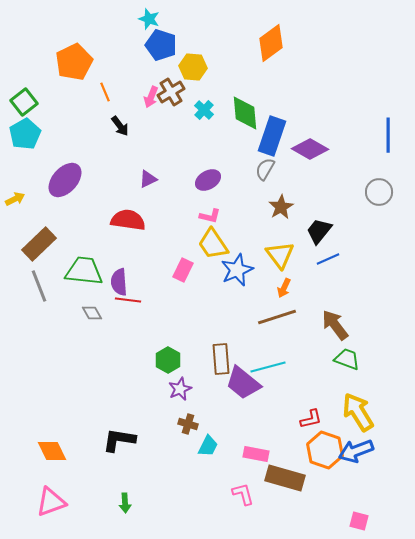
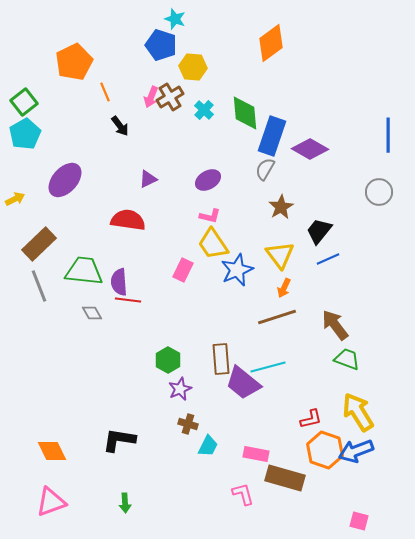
cyan star at (149, 19): moved 26 px right
brown cross at (171, 92): moved 1 px left, 5 px down
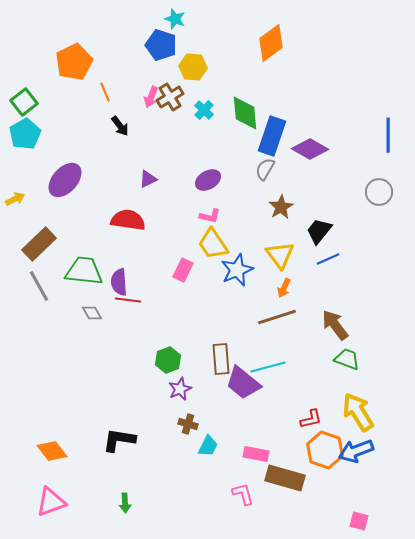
gray line at (39, 286): rotated 8 degrees counterclockwise
green hexagon at (168, 360): rotated 10 degrees clockwise
orange diamond at (52, 451): rotated 12 degrees counterclockwise
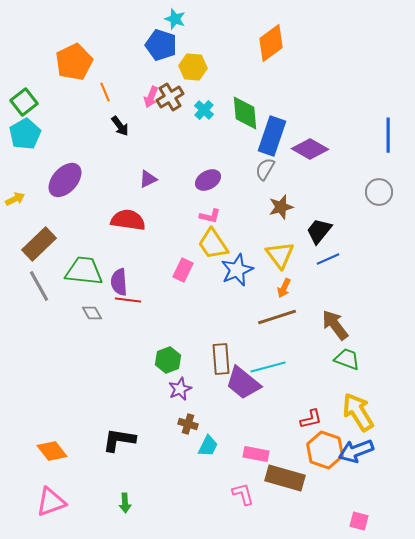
brown star at (281, 207): rotated 15 degrees clockwise
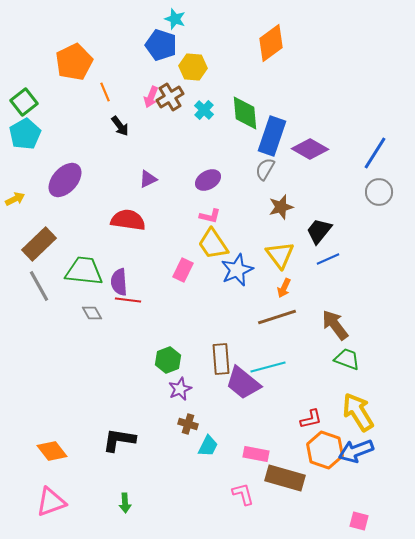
blue line at (388, 135): moved 13 px left, 18 px down; rotated 32 degrees clockwise
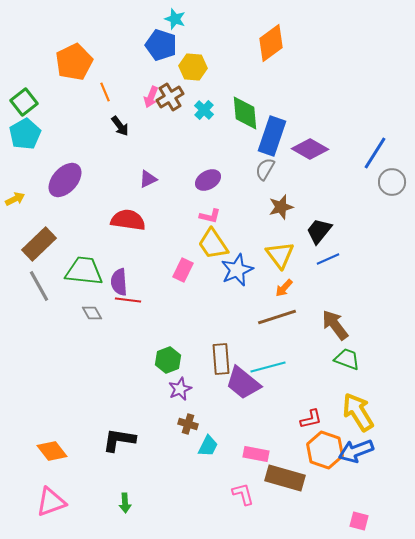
gray circle at (379, 192): moved 13 px right, 10 px up
orange arrow at (284, 288): rotated 18 degrees clockwise
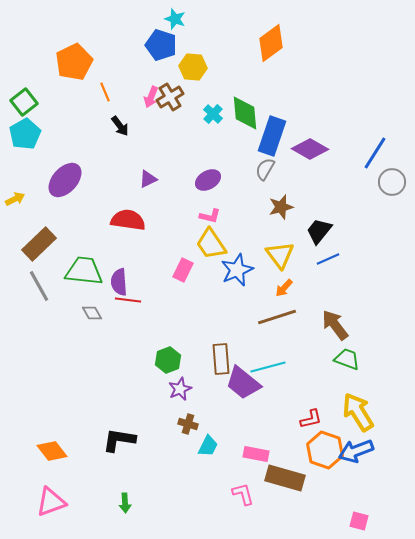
cyan cross at (204, 110): moved 9 px right, 4 px down
yellow trapezoid at (213, 244): moved 2 px left
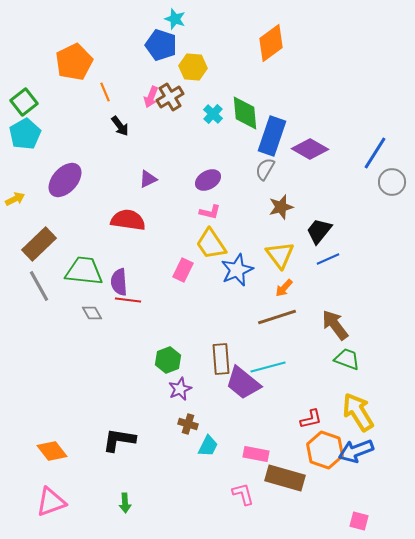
pink L-shape at (210, 216): moved 4 px up
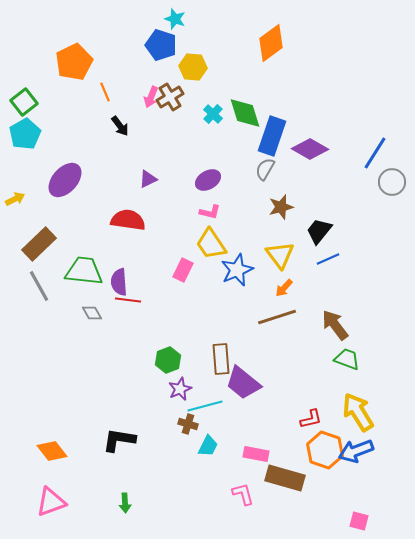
green diamond at (245, 113): rotated 12 degrees counterclockwise
cyan line at (268, 367): moved 63 px left, 39 px down
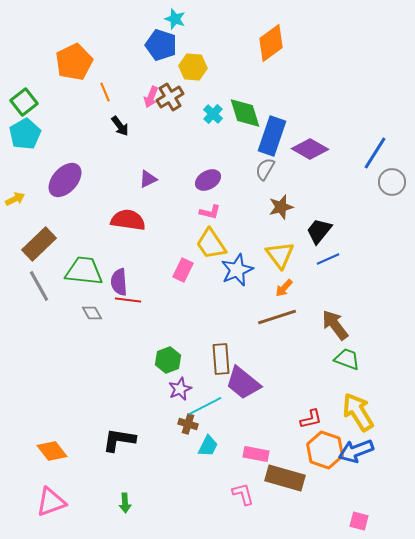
cyan line at (205, 406): rotated 12 degrees counterclockwise
